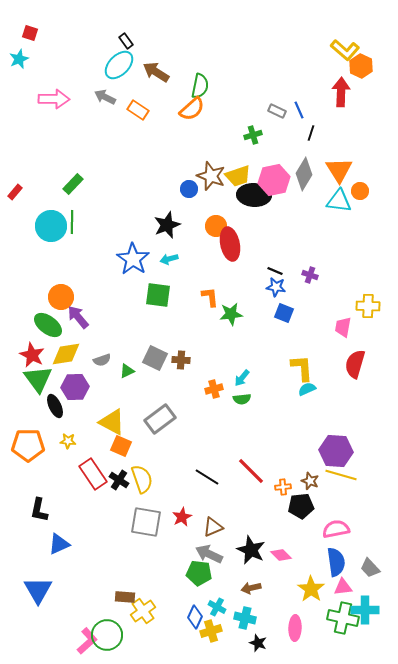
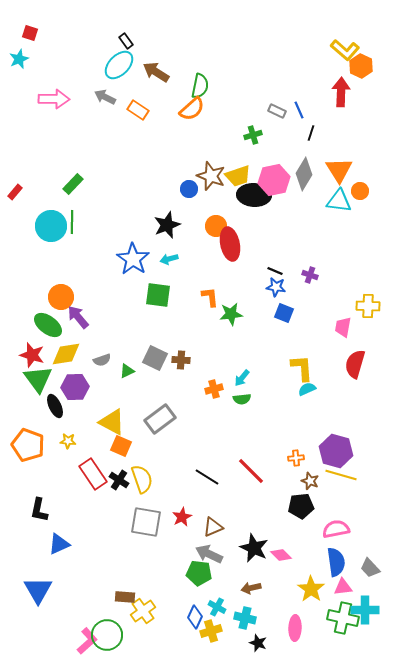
red star at (32, 355): rotated 10 degrees counterclockwise
orange pentagon at (28, 445): rotated 20 degrees clockwise
purple hexagon at (336, 451): rotated 12 degrees clockwise
orange cross at (283, 487): moved 13 px right, 29 px up
black star at (251, 550): moved 3 px right, 2 px up
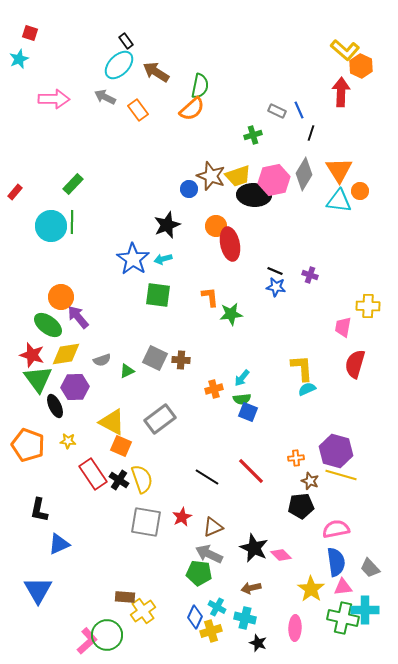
orange rectangle at (138, 110): rotated 20 degrees clockwise
cyan arrow at (169, 259): moved 6 px left
blue square at (284, 313): moved 36 px left, 99 px down
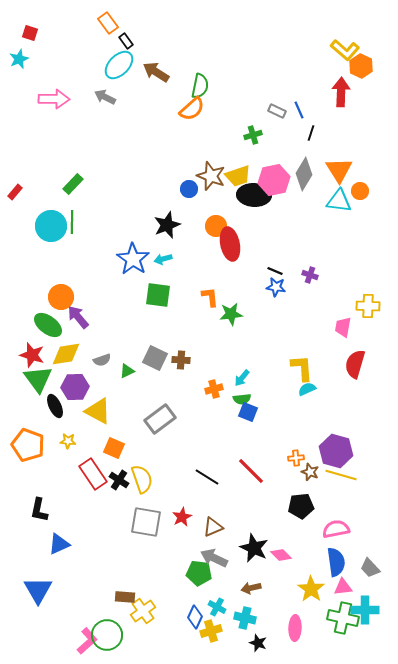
orange rectangle at (138, 110): moved 30 px left, 87 px up
yellow triangle at (112, 422): moved 14 px left, 11 px up
orange square at (121, 446): moved 7 px left, 2 px down
brown star at (310, 481): moved 9 px up
gray arrow at (209, 554): moved 5 px right, 4 px down
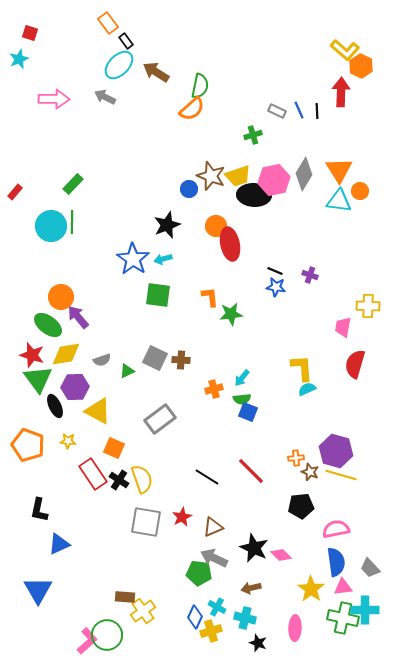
black line at (311, 133): moved 6 px right, 22 px up; rotated 21 degrees counterclockwise
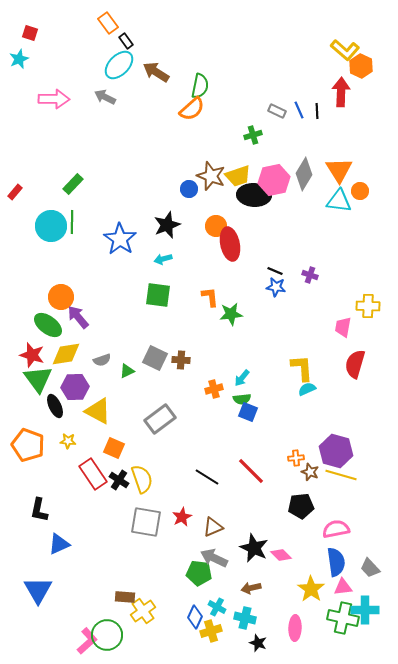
blue star at (133, 259): moved 13 px left, 20 px up
